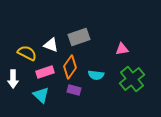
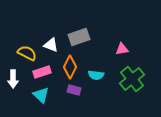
orange diamond: rotated 10 degrees counterclockwise
pink rectangle: moved 3 px left
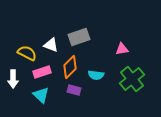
orange diamond: rotated 20 degrees clockwise
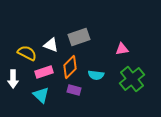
pink rectangle: moved 2 px right
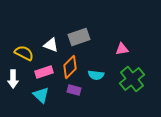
yellow semicircle: moved 3 px left
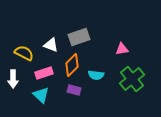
orange diamond: moved 2 px right, 2 px up
pink rectangle: moved 1 px down
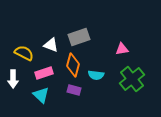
orange diamond: moved 1 px right; rotated 30 degrees counterclockwise
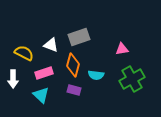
green cross: rotated 10 degrees clockwise
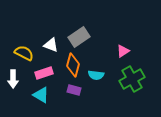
gray rectangle: rotated 15 degrees counterclockwise
pink triangle: moved 1 px right, 2 px down; rotated 24 degrees counterclockwise
cyan triangle: rotated 12 degrees counterclockwise
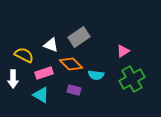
yellow semicircle: moved 2 px down
orange diamond: moved 2 px left, 1 px up; rotated 60 degrees counterclockwise
